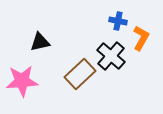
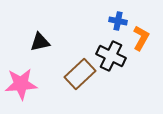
black cross: rotated 16 degrees counterclockwise
pink star: moved 1 px left, 3 px down
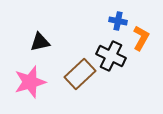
pink star: moved 9 px right, 2 px up; rotated 12 degrees counterclockwise
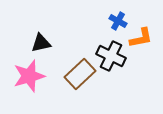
blue cross: rotated 18 degrees clockwise
orange L-shape: rotated 50 degrees clockwise
black triangle: moved 1 px right, 1 px down
pink star: moved 1 px left, 6 px up
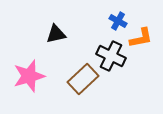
black triangle: moved 15 px right, 9 px up
brown rectangle: moved 3 px right, 5 px down
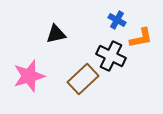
blue cross: moved 1 px left, 1 px up
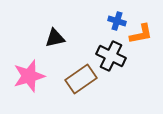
blue cross: moved 1 px down; rotated 12 degrees counterclockwise
black triangle: moved 1 px left, 4 px down
orange L-shape: moved 4 px up
brown rectangle: moved 2 px left; rotated 8 degrees clockwise
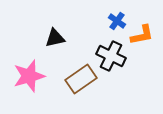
blue cross: rotated 18 degrees clockwise
orange L-shape: moved 1 px right, 1 px down
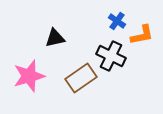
brown rectangle: moved 1 px up
